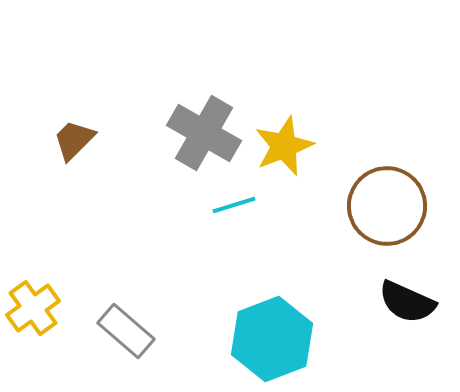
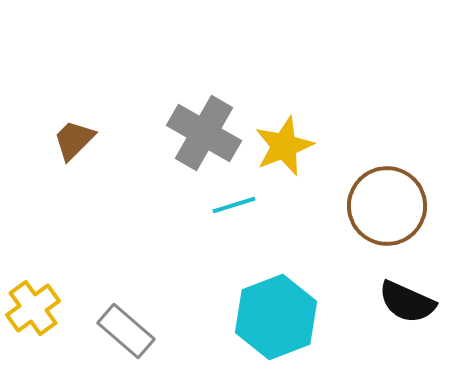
cyan hexagon: moved 4 px right, 22 px up
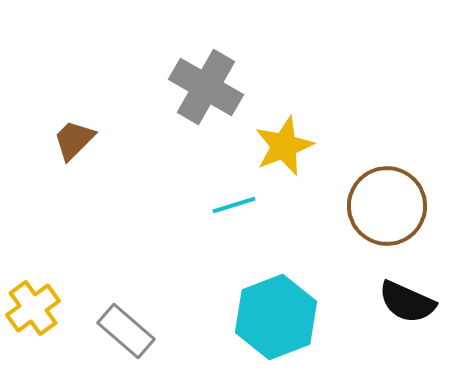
gray cross: moved 2 px right, 46 px up
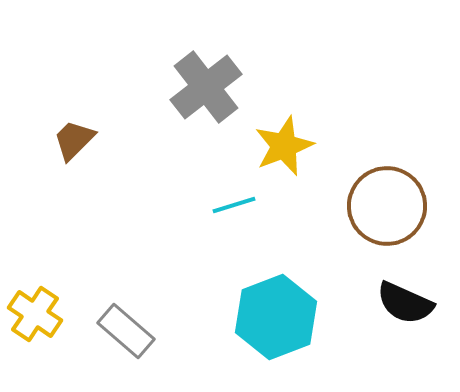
gray cross: rotated 22 degrees clockwise
black semicircle: moved 2 px left, 1 px down
yellow cross: moved 2 px right, 6 px down; rotated 20 degrees counterclockwise
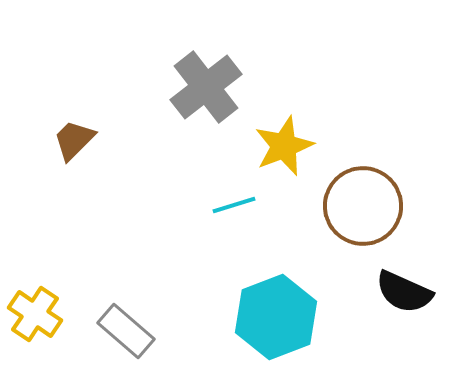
brown circle: moved 24 px left
black semicircle: moved 1 px left, 11 px up
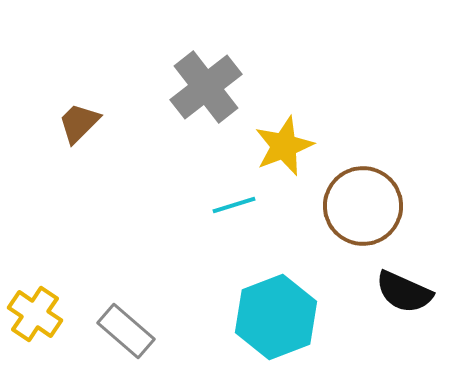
brown trapezoid: moved 5 px right, 17 px up
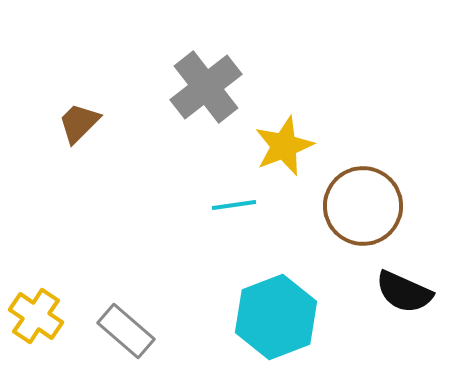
cyan line: rotated 9 degrees clockwise
yellow cross: moved 1 px right, 2 px down
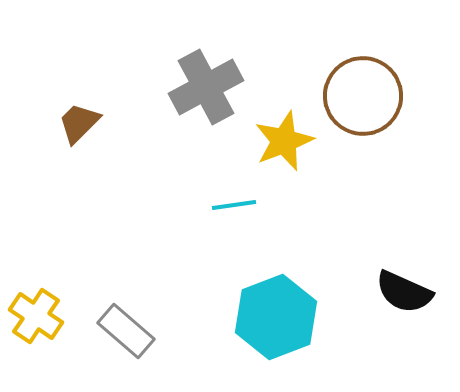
gray cross: rotated 10 degrees clockwise
yellow star: moved 5 px up
brown circle: moved 110 px up
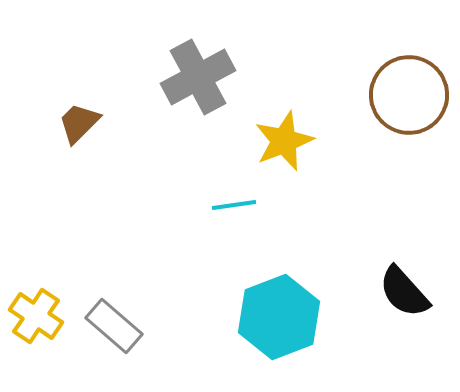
gray cross: moved 8 px left, 10 px up
brown circle: moved 46 px right, 1 px up
black semicircle: rotated 24 degrees clockwise
cyan hexagon: moved 3 px right
gray rectangle: moved 12 px left, 5 px up
